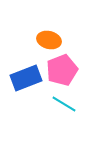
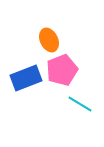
orange ellipse: rotated 50 degrees clockwise
cyan line: moved 16 px right
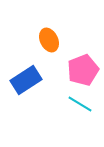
pink pentagon: moved 21 px right
blue rectangle: moved 2 px down; rotated 12 degrees counterclockwise
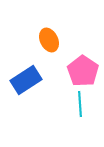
pink pentagon: moved 1 px down; rotated 16 degrees counterclockwise
cyan line: rotated 55 degrees clockwise
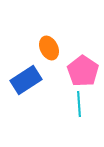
orange ellipse: moved 8 px down
cyan line: moved 1 px left
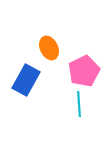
pink pentagon: moved 1 px right; rotated 12 degrees clockwise
blue rectangle: rotated 28 degrees counterclockwise
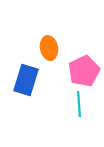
orange ellipse: rotated 15 degrees clockwise
blue rectangle: rotated 12 degrees counterclockwise
